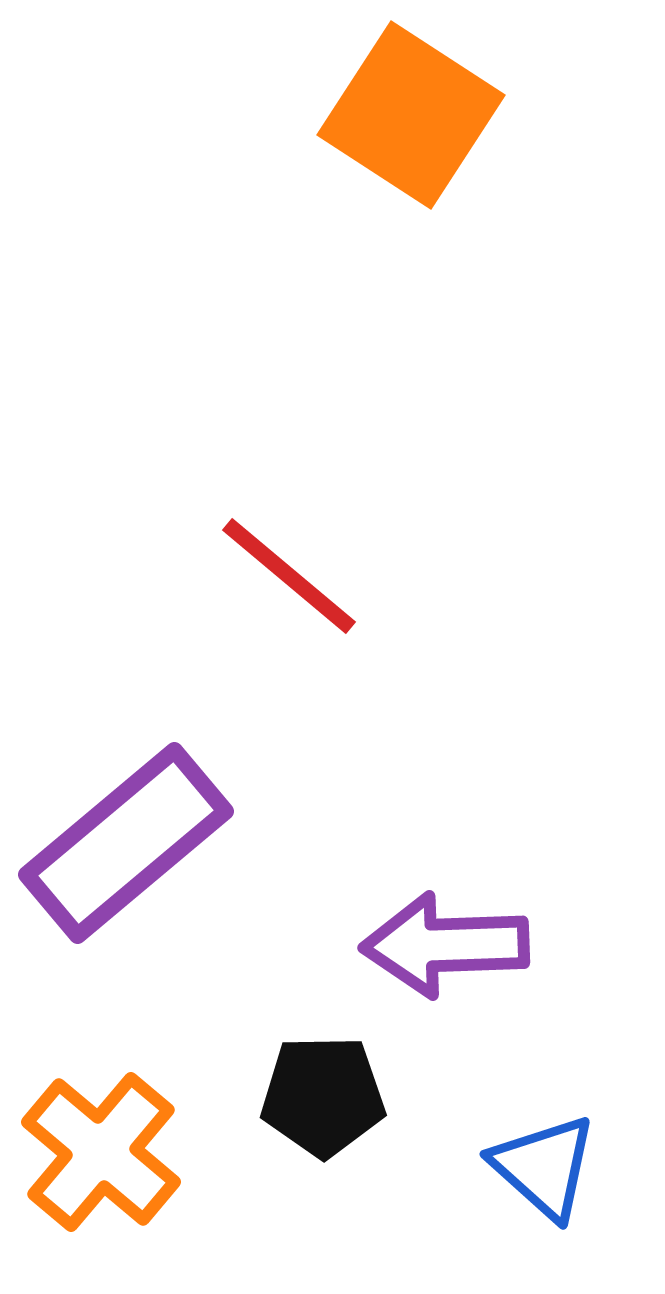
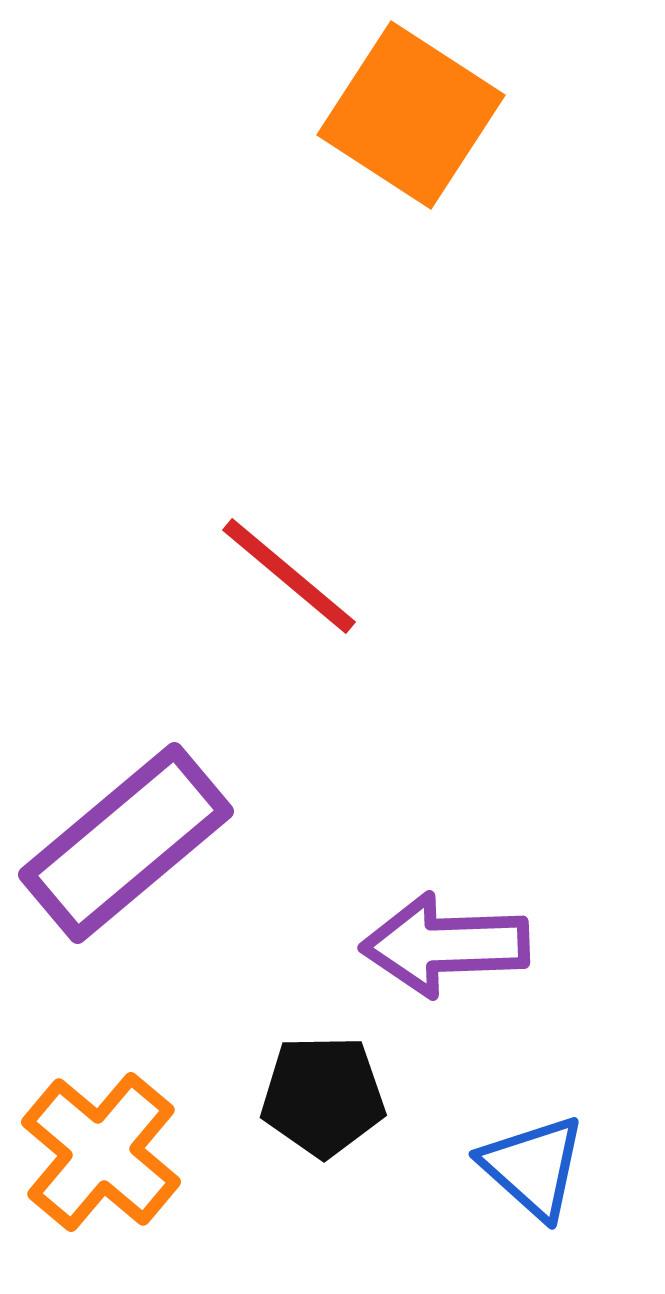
blue triangle: moved 11 px left
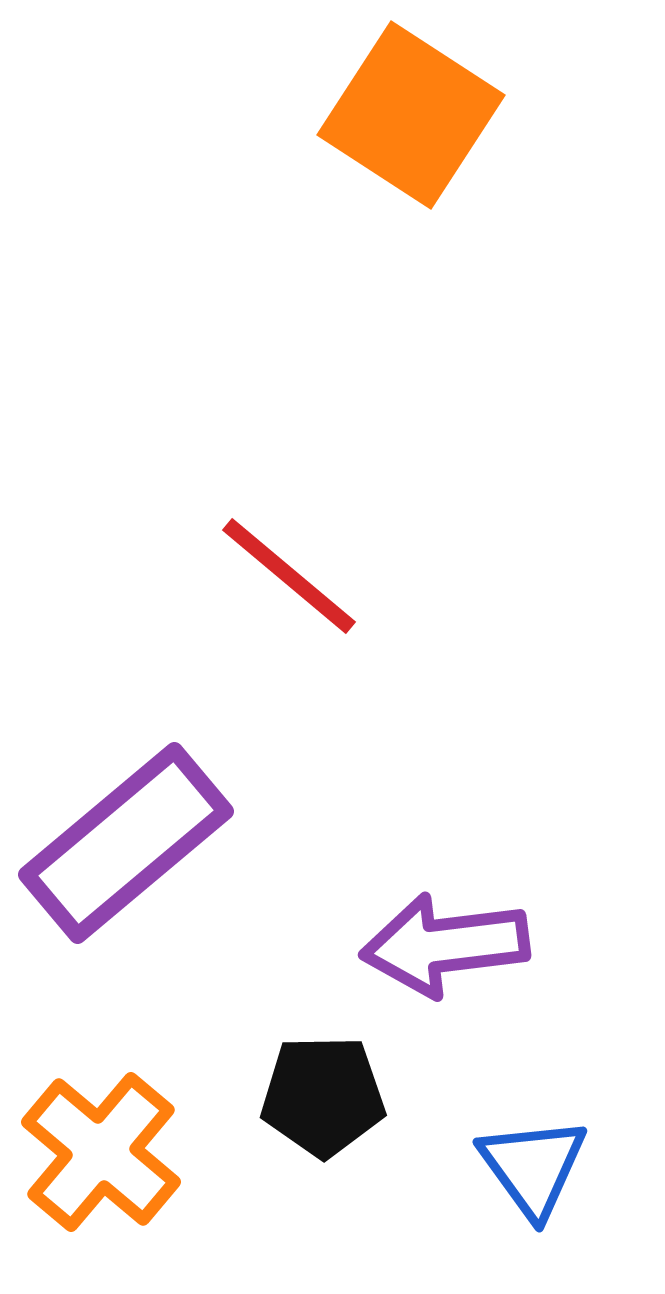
purple arrow: rotated 5 degrees counterclockwise
blue triangle: rotated 12 degrees clockwise
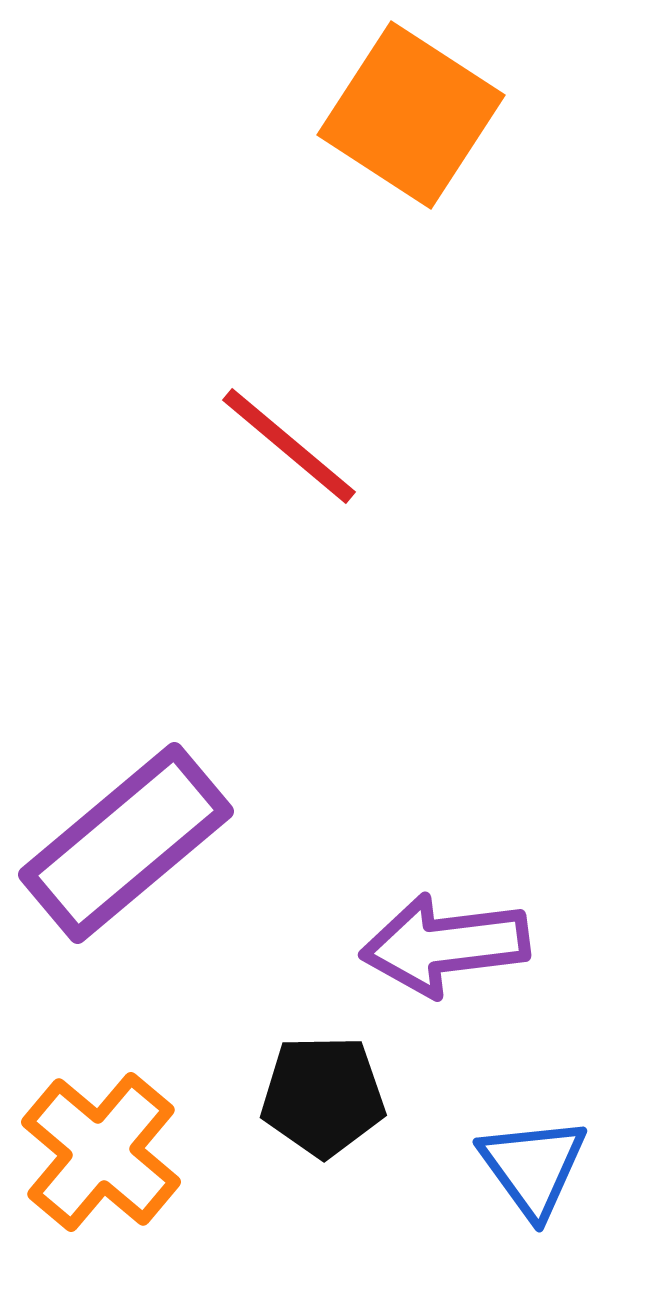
red line: moved 130 px up
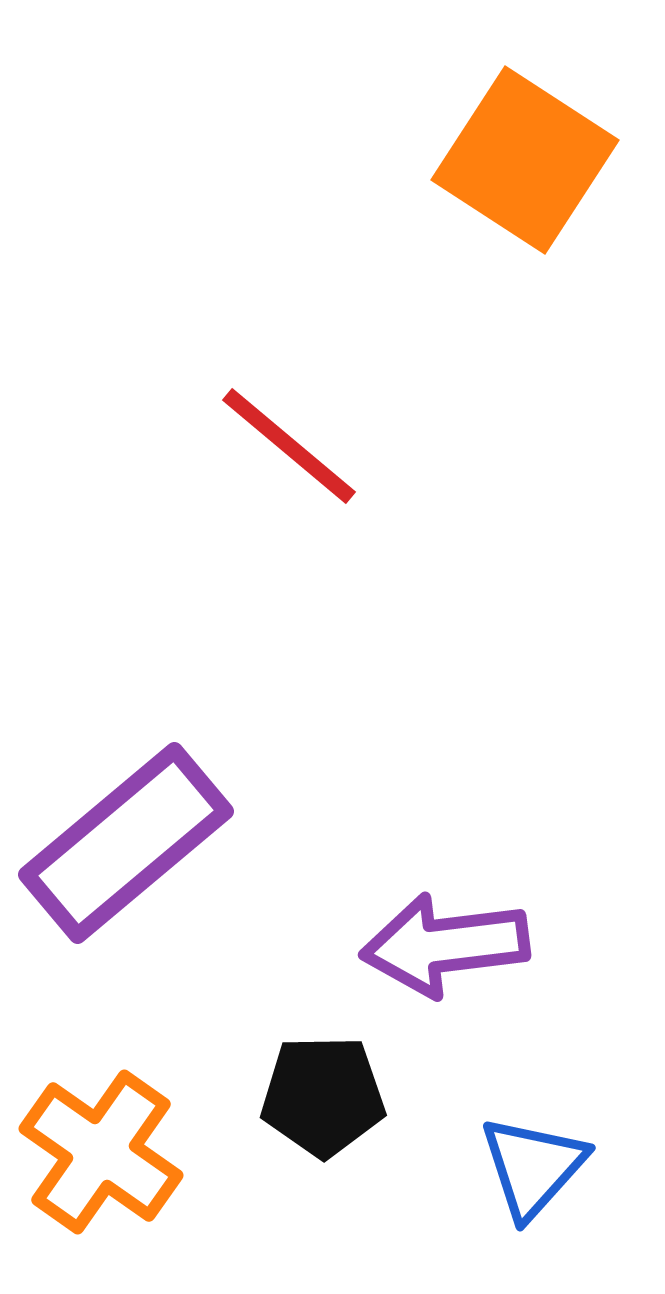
orange square: moved 114 px right, 45 px down
orange cross: rotated 5 degrees counterclockwise
blue triangle: rotated 18 degrees clockwise
